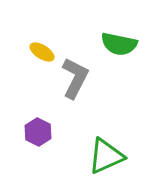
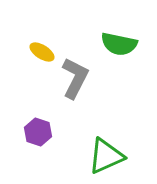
purple hexagon: rotated 8 degrees counterclockwise
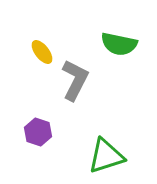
yellow ellipse: rotated 20 degrees clockwise
gray L-shape: moved 2 px down
green triangle: rotated 6 degrees clockwise
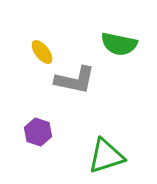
gray L-shape: rotated 75 degrees clockwise
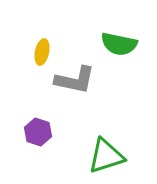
yellow ellipse: rotated 50 degrees clockwise
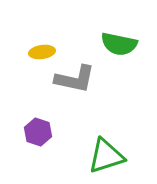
yellow ellipse: rotated 70 degrees clockwise
gray L-shape: moved 1 px up
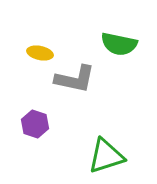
yellow ellipse: moved 2 px left, 1 px down; rotated 20 degrees clockwise
purple hexagon: moved 3 px left, 8 px up
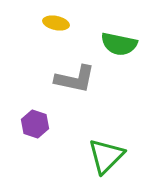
yellow ellipse: moved 16 px right, 30 px up
green triangle: rotated 27 degrees counterclockwise
